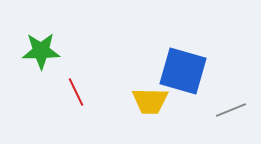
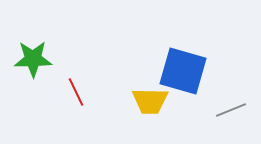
green star: moved 8 px left, 8 px down
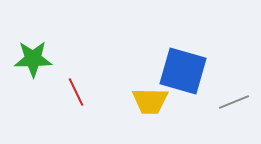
gray line: moved 3 px right, 8 px up
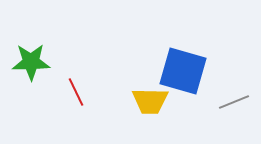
green star: moved 2 px left, 3 px down
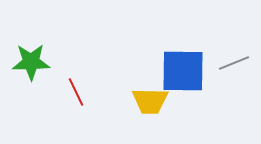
blue square: rotated 15 degrees counterclockwise
gray line: moved 39 px up
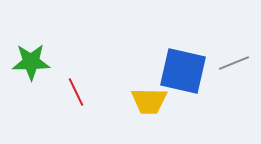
blue square: rotated 12 degrees clockwise
yellow trapezoid: moved 1 px left
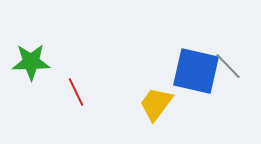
gray line: moved 6 px left, 3 px down; rotated 68 degrees clockwise
blue square: moved 13 px right
yellow trapezoid: moved 7 px right, 3 px down; rotated 126 degrees clockwise
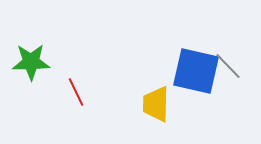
yellow trapezoid: rotated 36 degrees counterclockwise
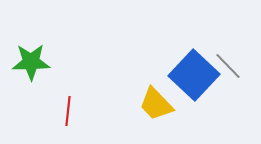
blue square: moved 2 px left, 4 px down; rotated 30 degrees clockwise
red line: moved 8 px left, 19 px down; rotated 32 degrees clockwise
yellow trapezoid: rotated 45 degrees counterclockwise
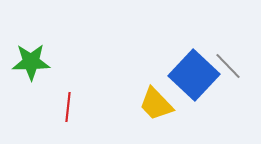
red line: moved 4 px up
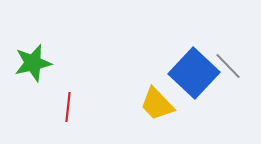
green star: moved 2 px right, 1 px down; rotated 12 degrees counterclockwise
blue square: moved 2 px up
yellow trapezoid: moved 1 px right
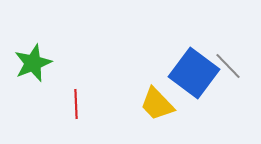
green star: rotated 9 degrees counterclockwise
blue square: rotated 6 degrees counterclockwise
red line: moved 8 px right, 3 px up; rotated 8 degrees counterclockwise
